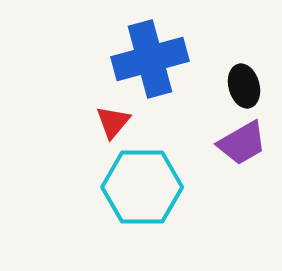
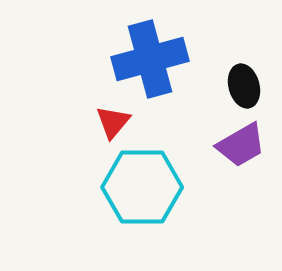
purple trapezoid: moved 1 px left, 2 px down
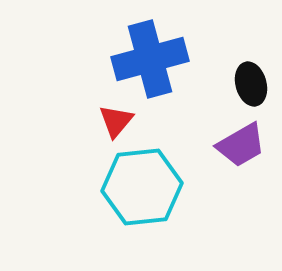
black ellipse: moved 7 px right, 2 px up
red triangle: moved 3 px right, 1 px up
cyan hexagon: rotated 6 degrees counterclockwise
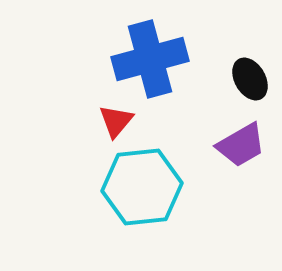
black ellipse: moved 1 px left, 5 px up; rotated 15 degrees counterclockwise
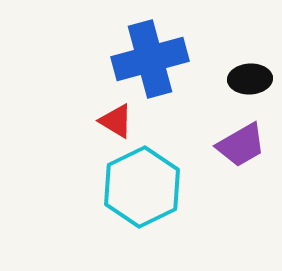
black ellipse: rotated 63 degrees counterclockwise
red triangle: rotated 39 degrees counterclockwise
cyan hexagon: rotated 20 degrees counterclockwise
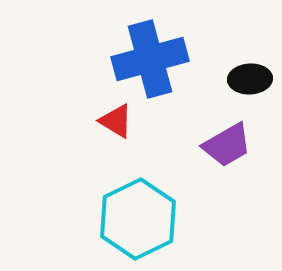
purple trapezoid: moved 14 px left
cyan hexagon: moved 4 px left, 32 px down
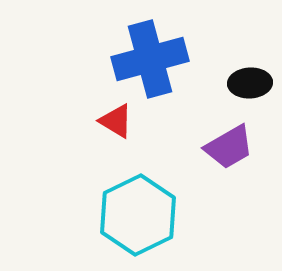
black ellipse: moved 4 px down
purple trapezoid: moved 2 px right, 2 px down
cyan hexagon: moved 4 px up
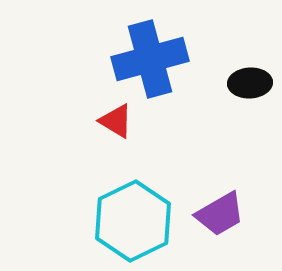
purple trapezoid: moved 9 px left, 67 px down
cyan hexagon: moved 5 px left, 6 px down
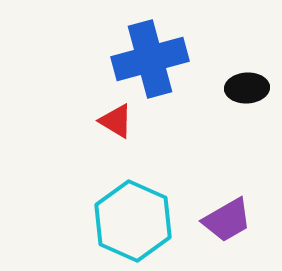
black ellipse: moved 3 px left, 5 px down
purple trapezoid: moved 7 px right, 6 px down
cyan hexagon: rotated 10 degrees counterclockwise
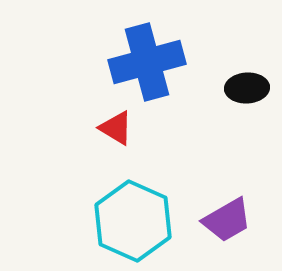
blue cross: moved 3 px left, 3 px down
red triangle: moved 7 px down
